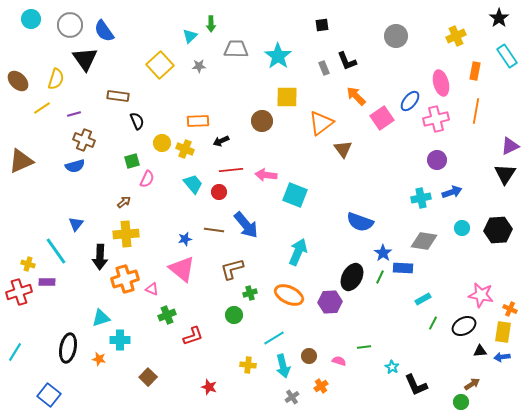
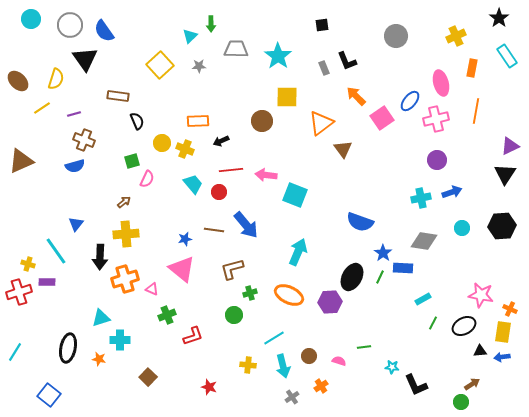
orange rectangle at (475, 71): moved 3 px left, 3 px up
black hexagon at (498, 230): moved 4 px right, 4 px up
cyan star at (392, 367): rotated 24 degrees counterclockwise
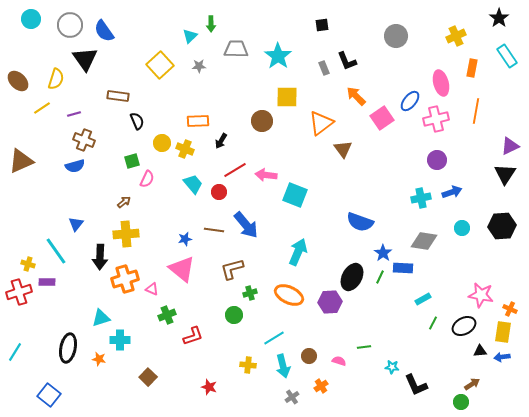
black arrow at (221, 141): rotated 35 degrees counterclockwise
red line at (231, 170): moved 4 px right; rotated 25 degrees counterclockwise
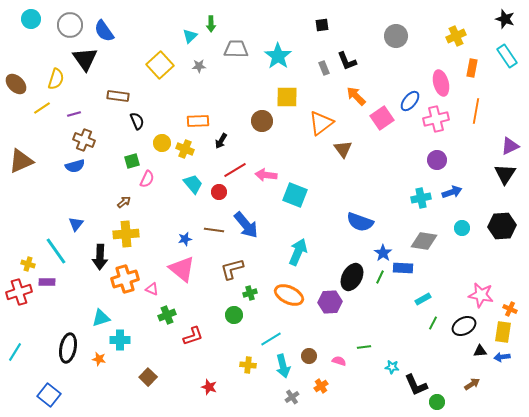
black star at (499, 18): moved 6 px right, 1 px down; rotated 18 degrees counterclockwise
brown ellipse at (18, 81): moved 2 px left, 3 px down
cyan line at (274, 338): moved 3 px left, 1 px down
green circle at (461, 402): moved 24 px left
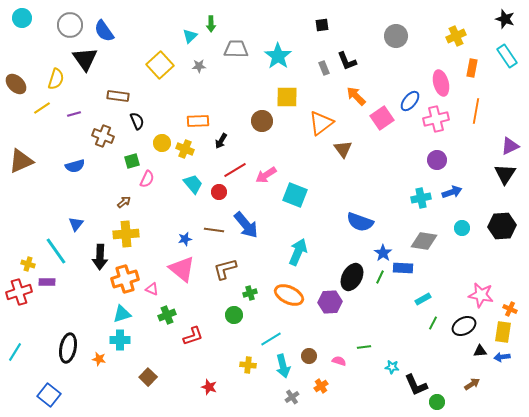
cyan circle at (31, 19): moved 9 px left, 1 px up
brown cross at (84, 140): moved 19 px right, 4 px up
pink arrow at (266, 175): rotated 40 degrees counterclockwise
brown L-shape at (232, 269): moved 7 px left
cyan triangle at (101, 318): moved 21 px right, 4 px up
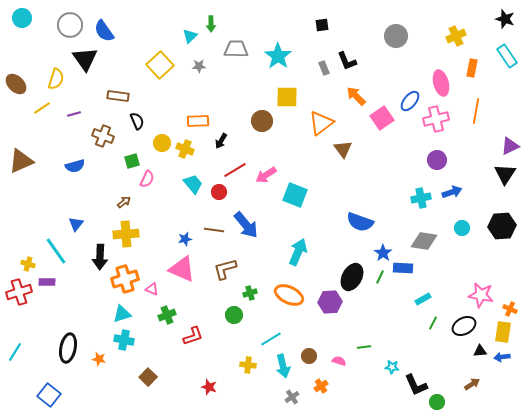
pink triangle at (182, 269): rotated 16 degrees counterclockwise
cyan cross at (120, 340): moved 4 px right; rotated 12 degrees clockwise
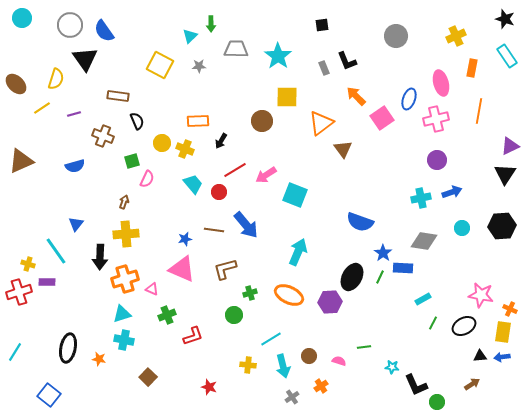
yellow square at (160, 65): rotated 20 degrees counterclockwise
blue ellipse at (410, 101): moved 1 px left, 2 px up; rotated 20 degrees counterclockwise
orange line at (476, 111): moved 3 px right
brown arrow at (124, 202): rotated 32 degrees counterclockwise
black triangle at (480, 351): moved 5 px down
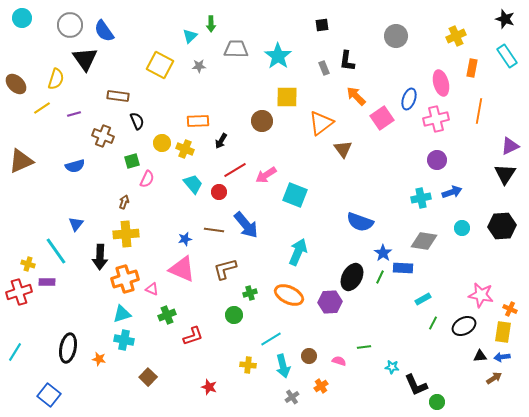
black L-shape at (347, 61): rotated 30 degrees clockwise
brown arrow at (472, 384): moved 22 px right, 6 px up
